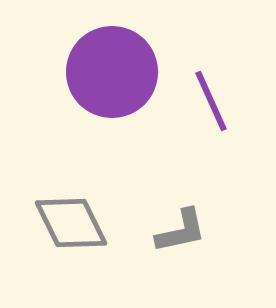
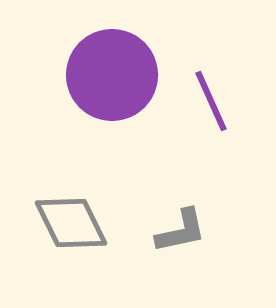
purple circle: moved 3 px down
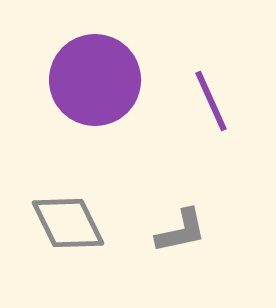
purple circle: moved 17 px left, 5 px down
gray diamond: moved 3 px left
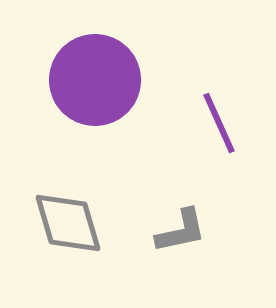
purple line: moved 8 px right, 22 px down
gray diamond: rotated 10 degrees clockwise
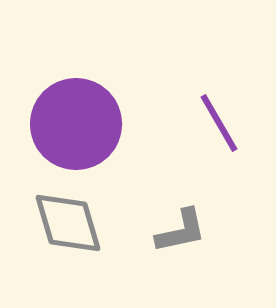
purple circle: moved 19 px left, 44 px down
purple line: rotated 6 degrees counterclockwise
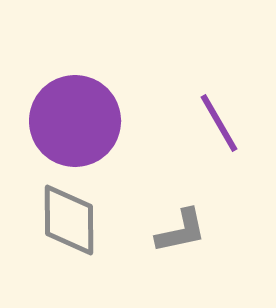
purple circle: moved 1 px left, 3 px up
gray diamond: moved 1 px right, 3 px up; rotated 16 degrees clockwise
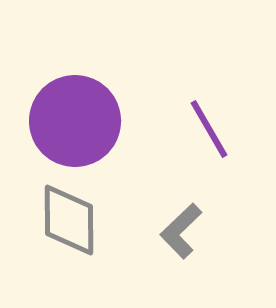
purple line: moved 10 px left, 6 px down
gray L-shape: rotated 148 degrees clockwise
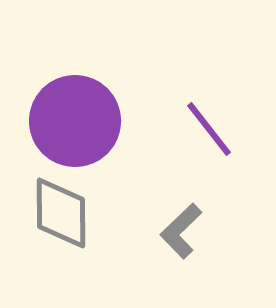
purple line: rotated 8 degrees counterclockwise
gray diamond: moved 8 px left, 7 px up
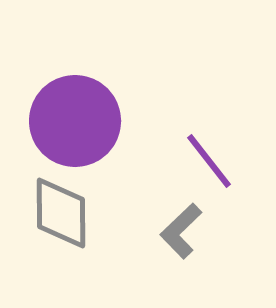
purple line: moved 32 px down
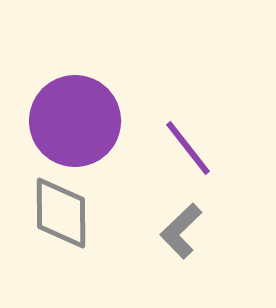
purple line: moved 21 px left, 13 px up
